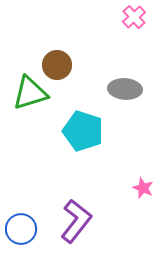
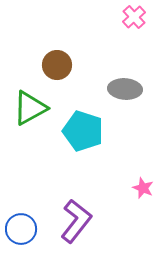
green triangle: moved 15 px down; rotated 12 degrees counterclockwise
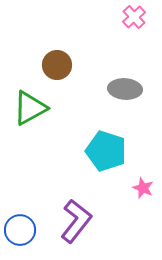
cyan pentagon: moved 23 px right, 20 px down
blue circle: moved 1 px left, 1 px down
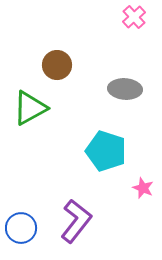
blue circle: moved 1 px right, 2 px up
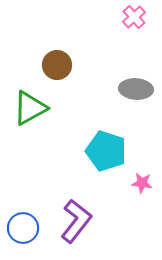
gray ellipse: moved 11 px right
pink star: moved 1 px left, 5 px up; rotated 15 degrees counterclockwise
blue circle: moved 2 px right
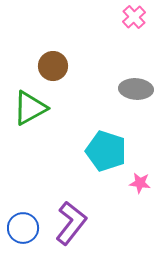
brown circle: moved 4 px left, 1 px down
pink star: moved 2 px left
purple L-shape: moved 5 px left, 2 px down
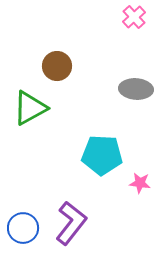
brown circle: moved 4 px right
cyan pentagon: moved 4 px left, 4 px down; rotated 15 degrees counterclockwise
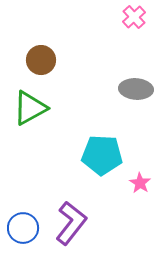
brown circle: moved 16 px left, 6 px up
pink star: rotated 25 degrees clockwise
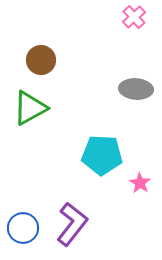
purple L-shape: moved 1 px right, 1 px down
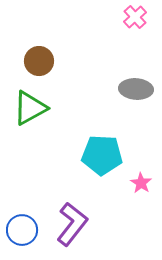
pink cross: moved 1 px right
brown circle: moved 2 px left, 1 px down
pink star: moved 1 px right
blue circle: moved 1 px left, 2 px down
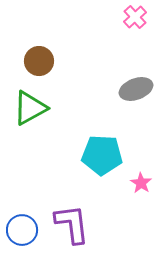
gray ellipse: rotated 24 degrees counterclockwise
purple L-shape: rotated 45 degrees counterclockwise
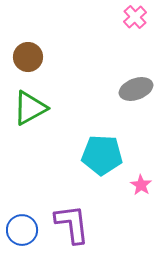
brown circle: moved 11 px left, 4 px up
pink star: moved 2 px down
